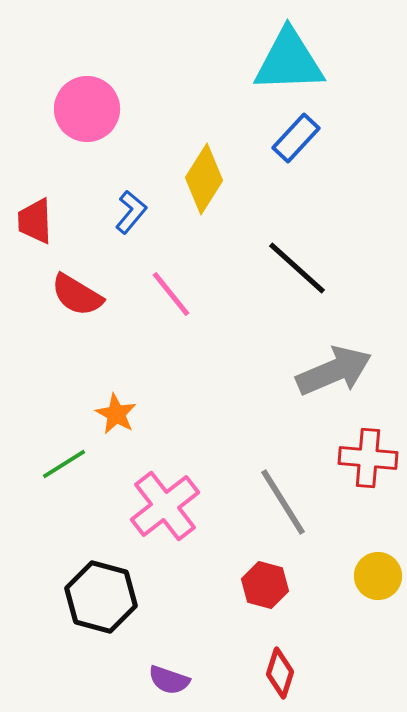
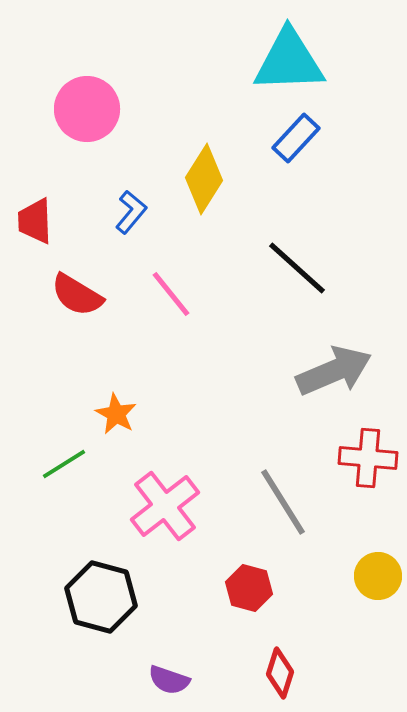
red hexagon: moved 16 px left, 3 px down
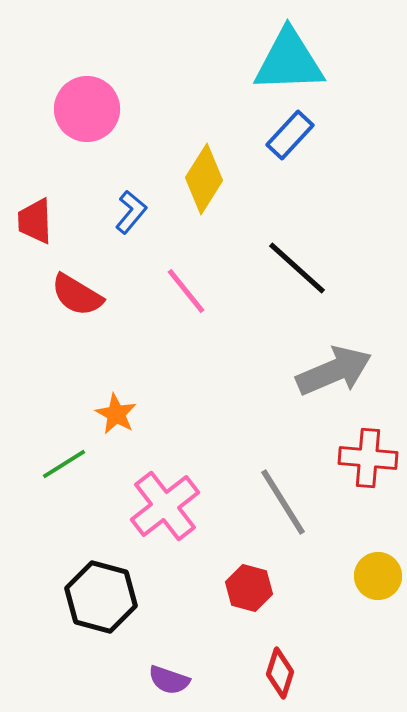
blue rectangle: moved 6 px left, 3 px up
pink line: moved 15 px right, 3 px up
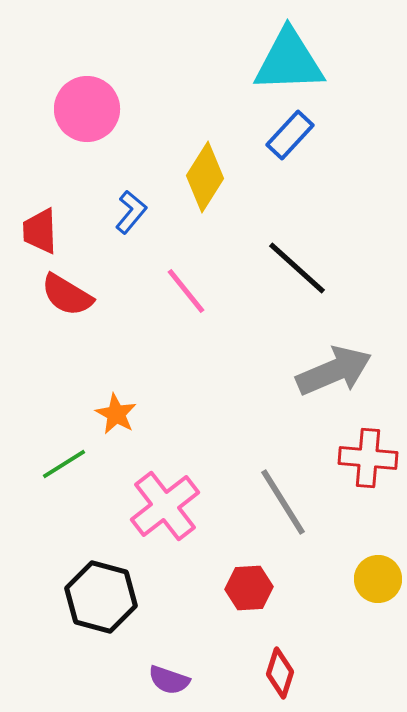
yellow diamond: moved 1 px right, 2 px up
red trapezoid: moved 5 px right, 10 px down
red semicircle: moved 10 px left
yellow circle: moved 3 px down
red hexagon: rotated 18 degrees counterclockwise
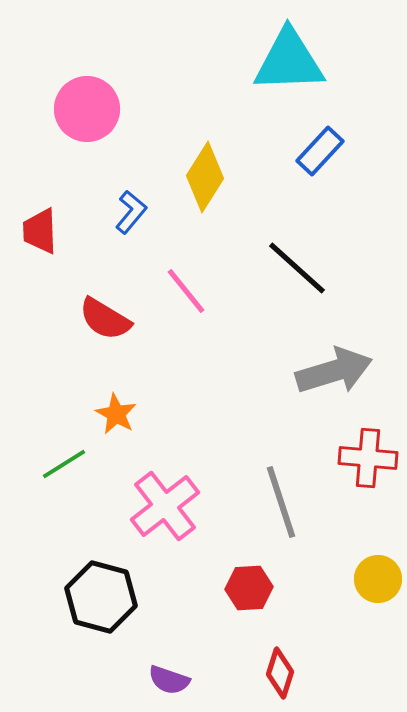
blue rectangle: moved 30 px right, 16 px down
red semicircle: moved 38 px right, 24 px down
gray arrow: rotated 6 degrees clockwise
gray line: moved 2 px left; rotated 14 degrees clockwise
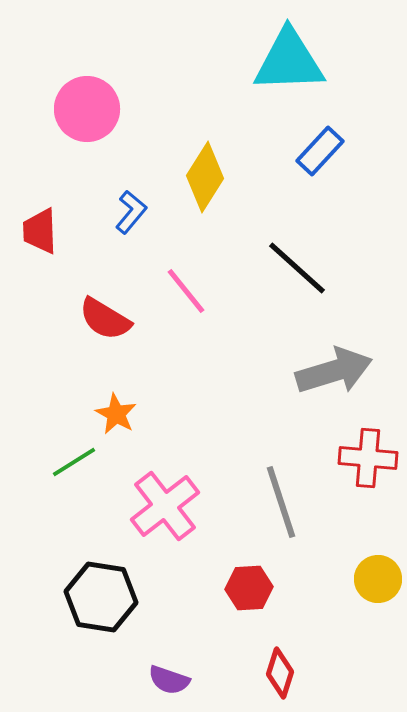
green line: moved 10 px right, 2 px up
black hexagon: rotated 6 degrees counterclockwise
